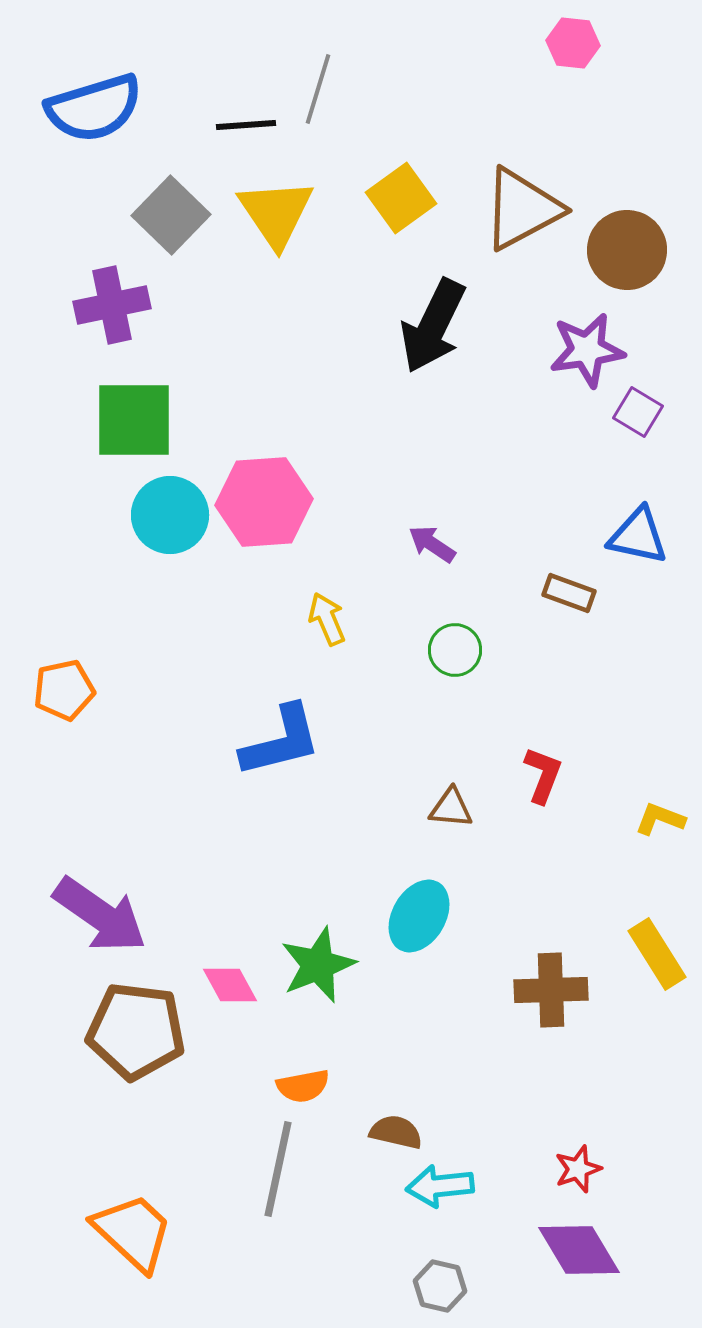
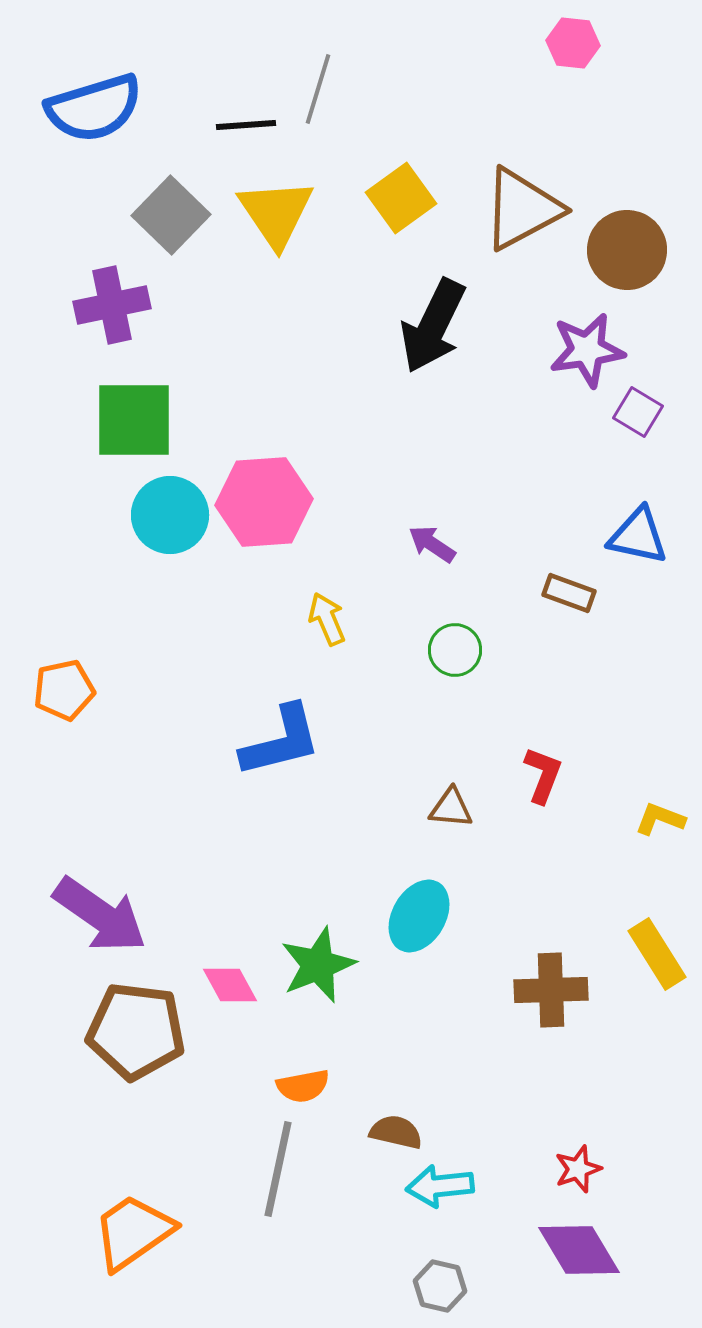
orange trapezoid at (133, 1232): rotated 78 degrees counterclockwise
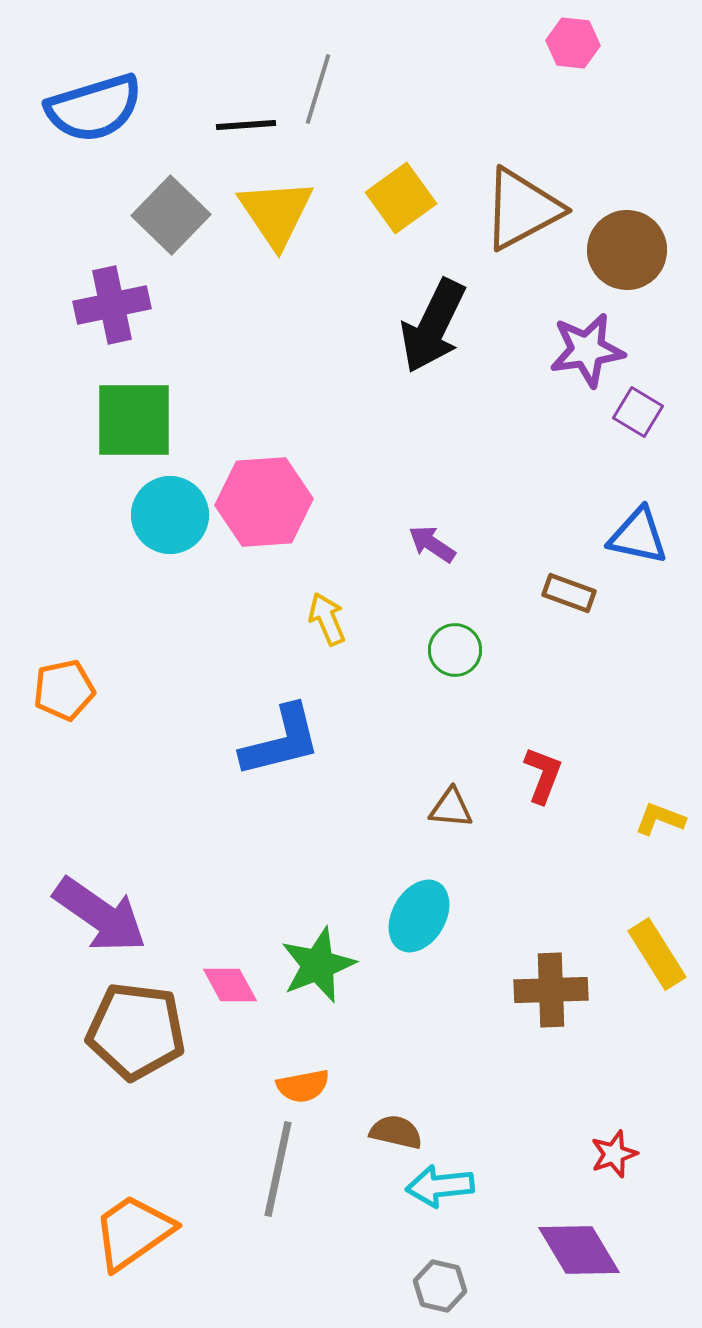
red star at (578, 1169): moved 36 px right, 15 px up
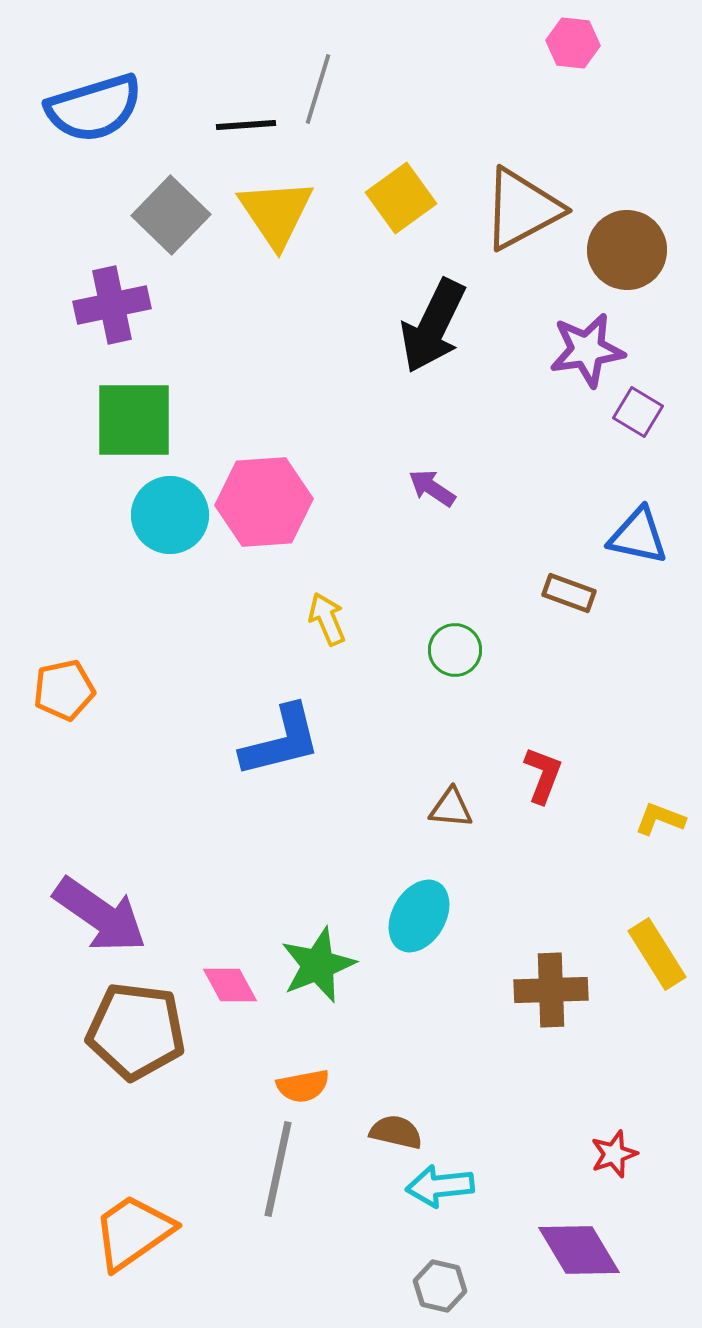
purple arrow at (432, 544): moved 56 px up
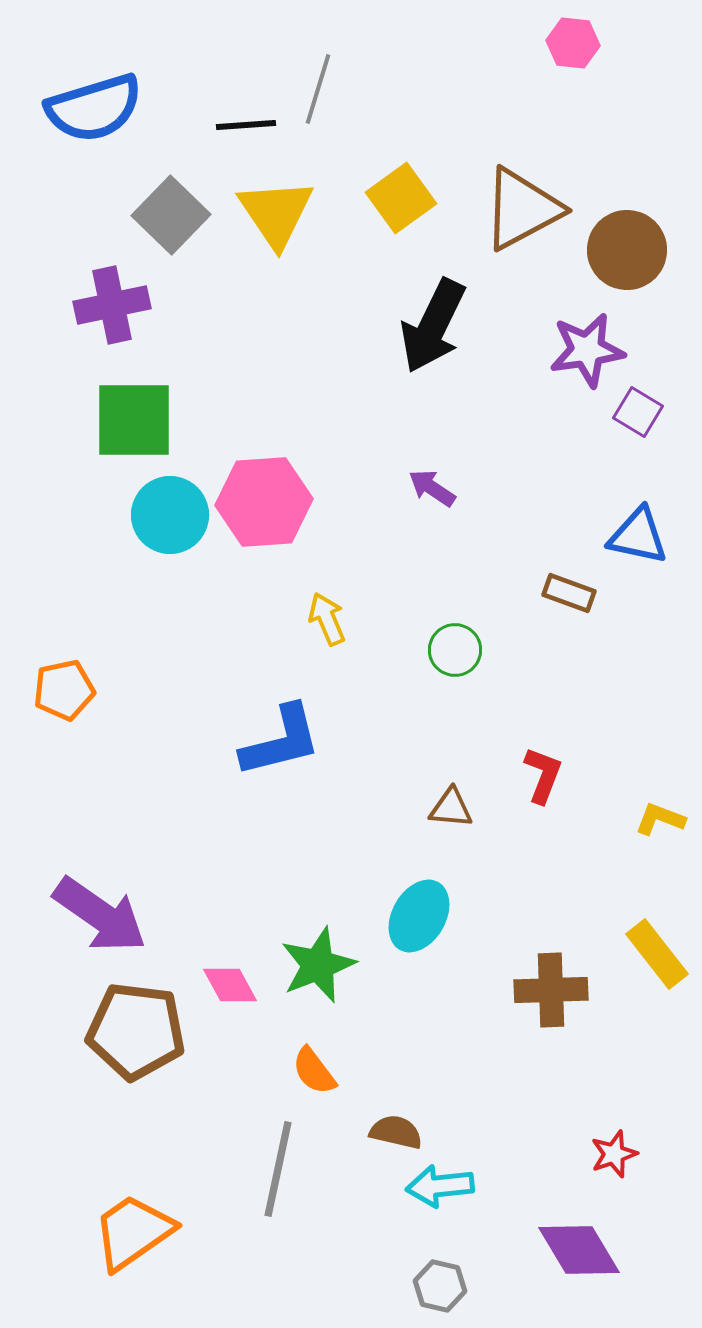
yellow rectangle at (657, 954): rotated 6 degrees counterclockwise
orange semicircle at (303, 1086): moved 11 px right, 15 px up; rotated 64 degrees clockwise
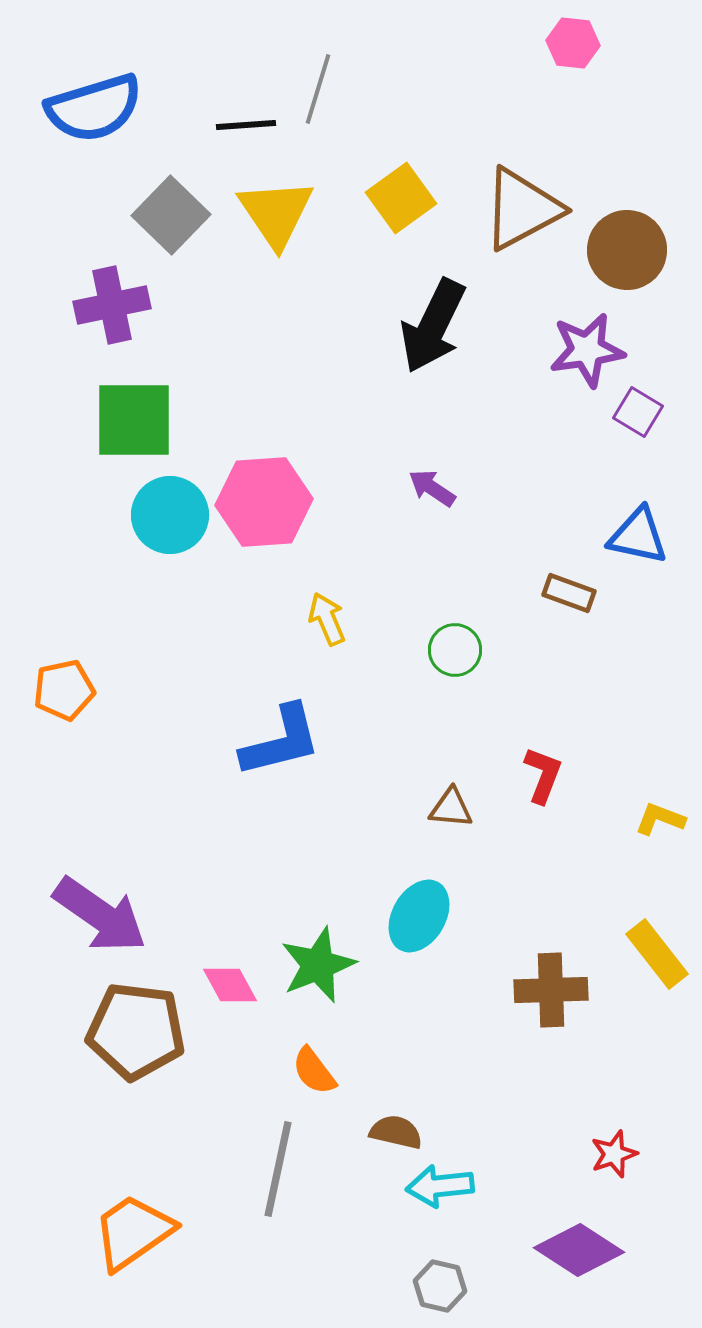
purple diamond at (579, 1250): rotated 26 degrees counterclockwise
